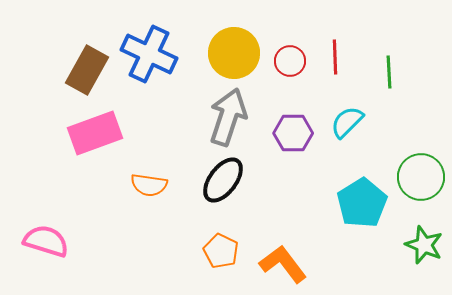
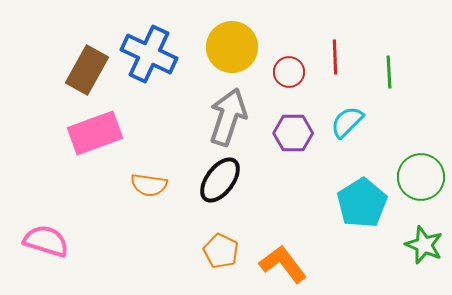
yellow circle: moved 2 px left, 6 px up
red circle: moved 1 px left, 11 px down
black ellipse: moved 3 px left
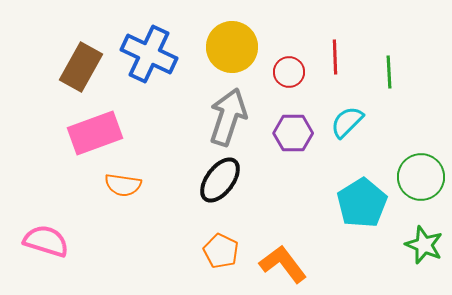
brown rectangle: moved 6 px left, 3 px up
orange semicircle: moved 26 px left
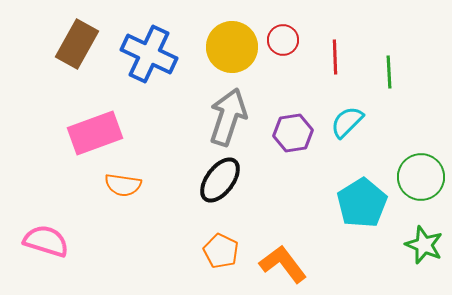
brown rectangle: moved 4 px left, 23 px up
red circle: moved 6 px left, 32 px up
purple hexagon: rotated 9 degrees counterclockwise
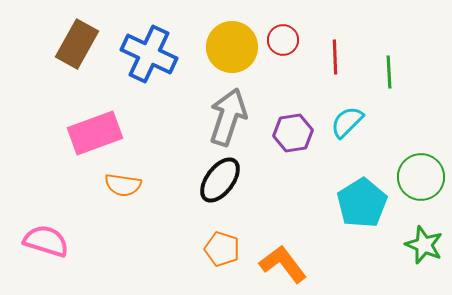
orange pentagon: moved 1 px right, 2 px up; rotated 8 degrees counterclockwise
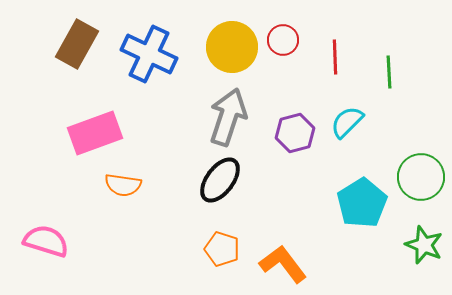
purple hexagon: moved 2 px right; rotated 6 degrees counterclockwise
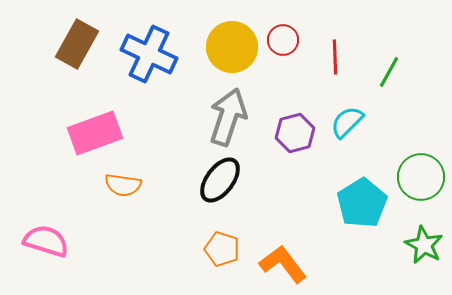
green line: rotated 32 degrees clockwise
green star: rotated 6 degrees clockwise
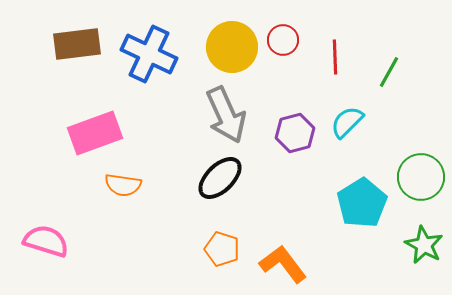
brown rectangle: rotated 54 degrees clockwise
gray arrow: moved 2 px left, 2 px up; rotated 138 degrees clockwise
black ellipse: moved 2 px up; rotated 9 degrees clockwise
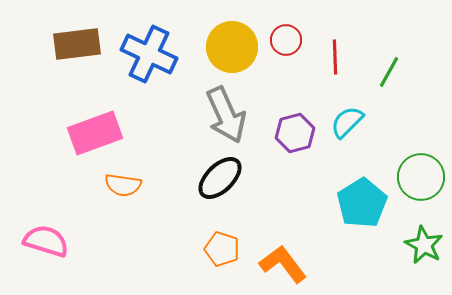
red circle: moved 3 px right
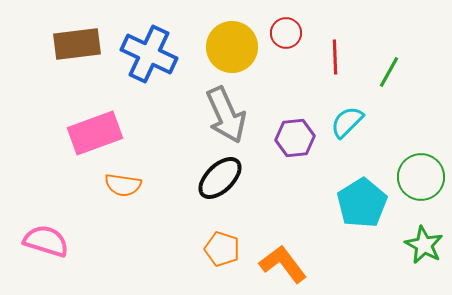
red circle: moved 7 px up
purple hexagon: moved 5 px down; rotated 9 degrees clockwise
